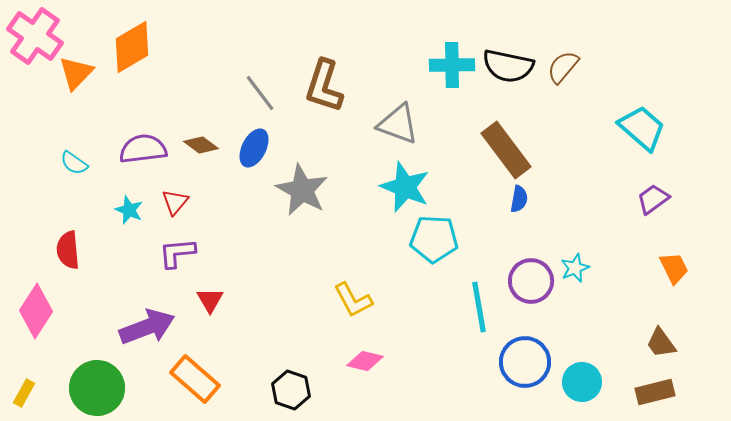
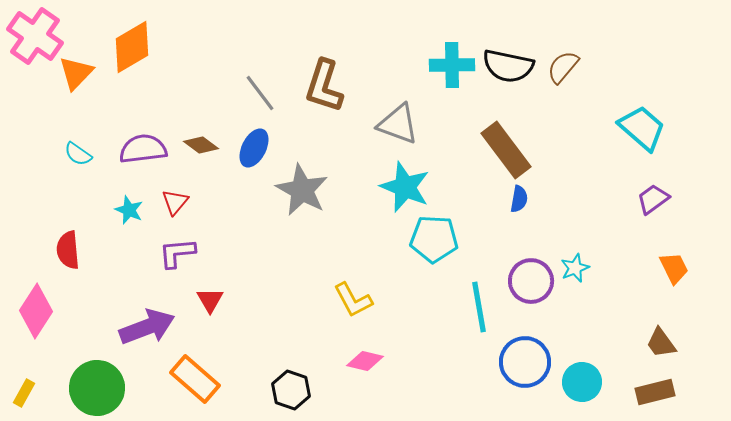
cyan semicircle at (74, 163): moved 4 px right, 9 px up
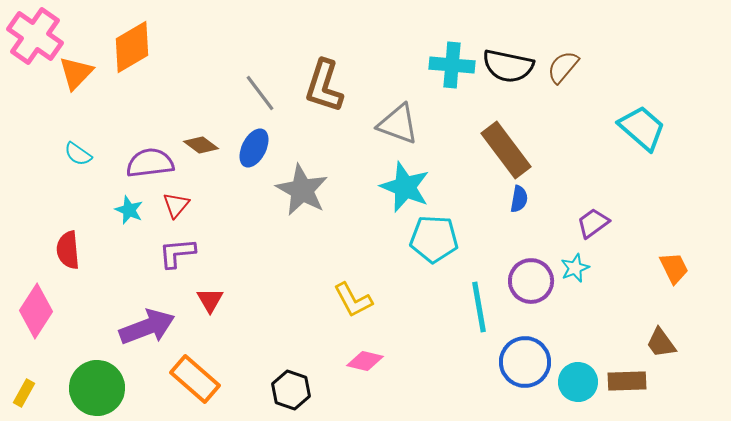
cyan cross at (452, 65): rotated 6 degrees clockwise
purple semicircle at (143, 149): moved 7 px right, 14 px down
purple trapezoid at (653, 199): moved 60 px left, 24 px down
red triangle at (175, 202): moved 1 px right, 3 px down
cyan circle at (582, 382): moved 4 px left
brown rectangle at (655, 392): moved 28 px left, 11 px up; rotated 12 degrees clockwise
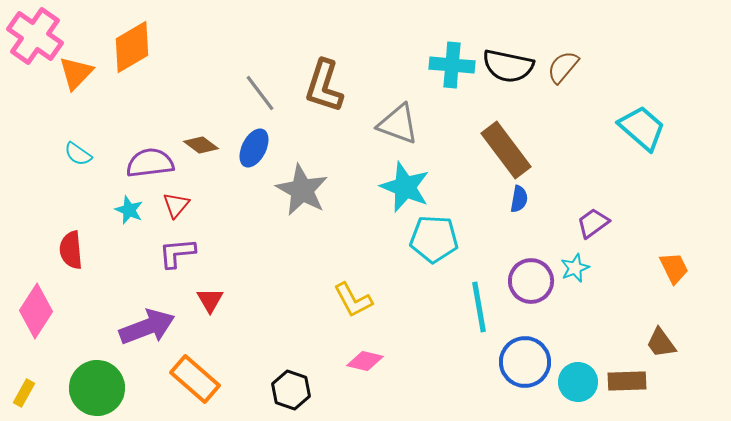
red semicircle at (68, 250): moved 3 px right
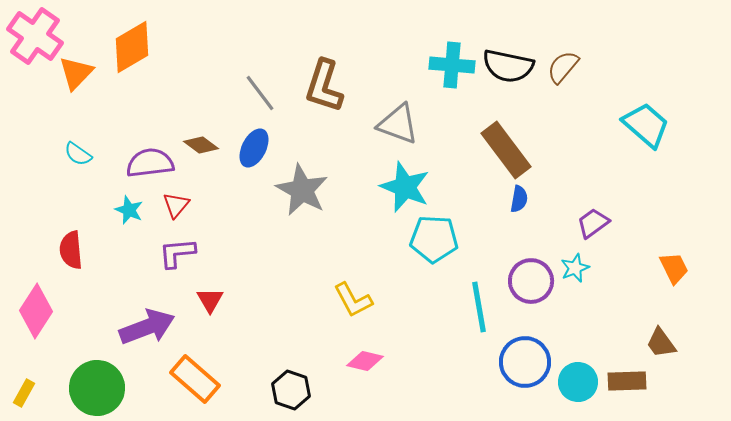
cyan trapezoid at (642, 128): moved 4 px right, 3 px up
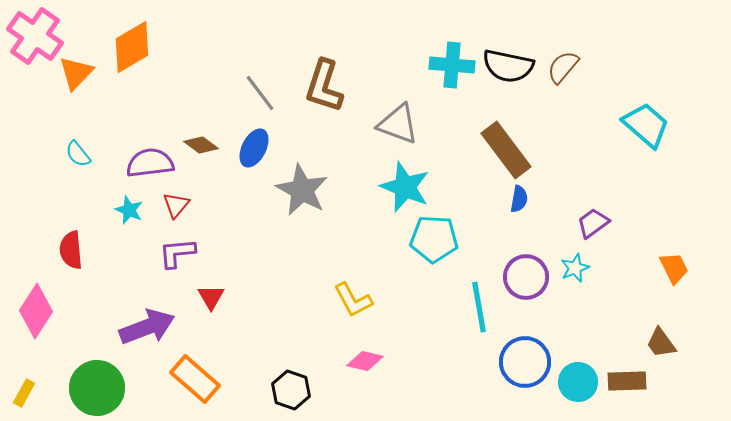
cyan semicircle at (78, 154): rotated 16 degrees clockwise
purple circle at (531, 281): moved 5 px left, 4 px up
red triangle at (210, 300): moved 1 px right, 3 px up
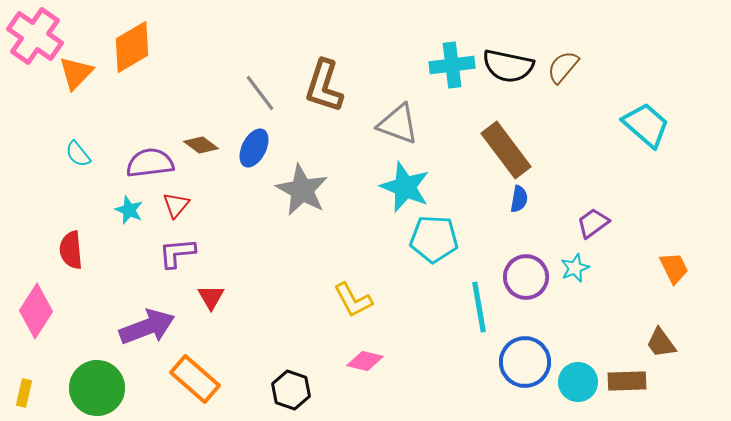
cyan cross at (452, 65): rotated 12 degrees counterclockwise
yellow rectangle at (24, 393): rotated 16 degrees counterclockwise
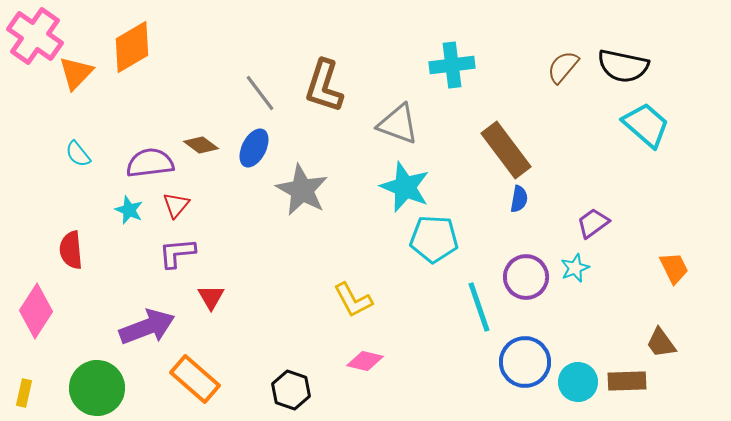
black semicircle at (508, 66): moved 115 px right
cyan line at (479, 307): rotated 9 degrees counterclockwise
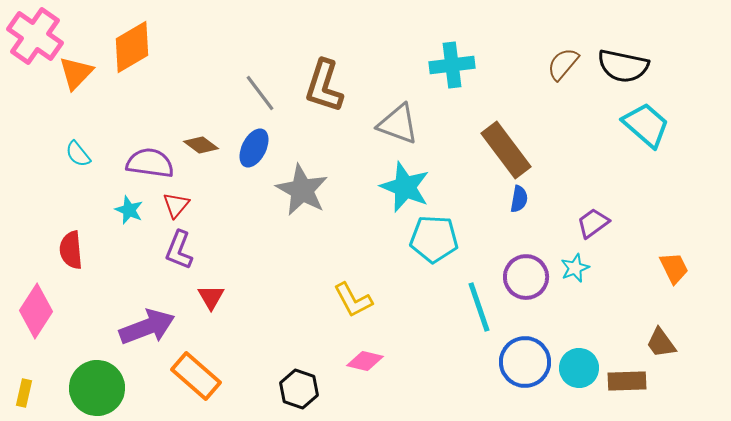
brown semicircle at (563, 67): moved 3 px up
purple semicircle at (150, 163): rotated 15 degrees clockwise
purple L-shape at (177, 253): moved 2 px right, 3 px up; rotated 63 degrees counterclockwise
orange rectangle at (195, 379): moved 1 px right, 3 px up
cyan circle at (578, 382): moved 1 px right, 14 px up
black hexagon at (291, 390): moved 8 px right, 1 px up
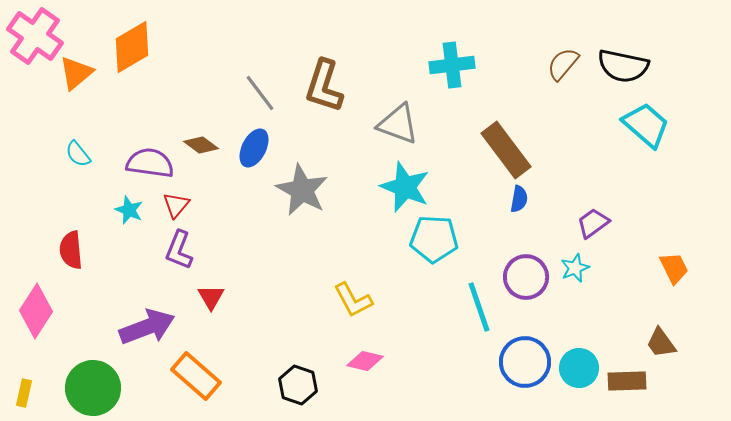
orange triangle at (76, 73): rotated 6 degrees clockwise
green circle at (97, 388): moved 4 px left
black hexagon at (299, 389): moved 1 px left, 4 px up
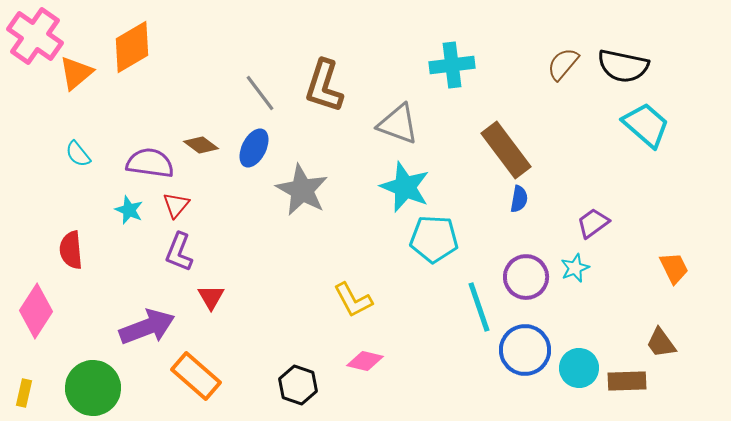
purple L-shape at (179, 250): moved 2 px down
blue circle at (525, 362): moved 12 px up
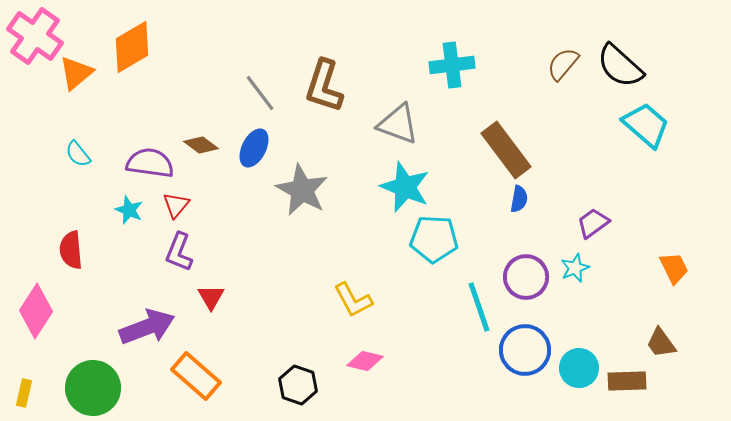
black semicircle at (623, 66): moved 3 px left; rotated 30 degrees clockwise
